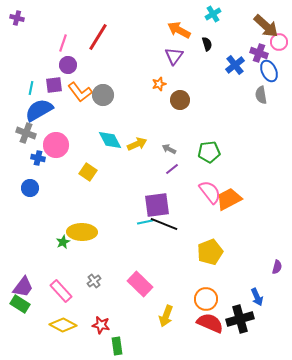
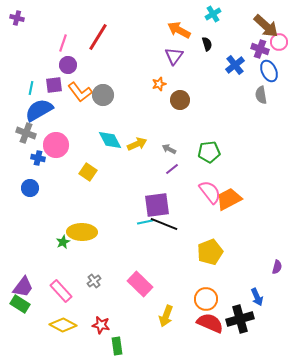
purple cross at (259, 53): moved 1 px right, 4 px up
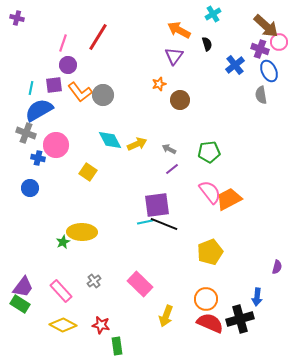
blue arrow at (257, 297): rotated 30 degrees clockwise
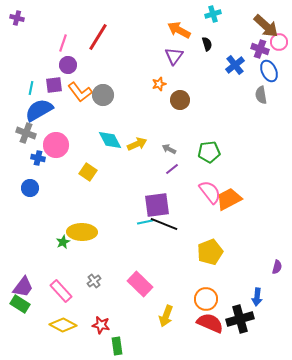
cyan cross at (213, 14): rotated 14 degrees clockwise
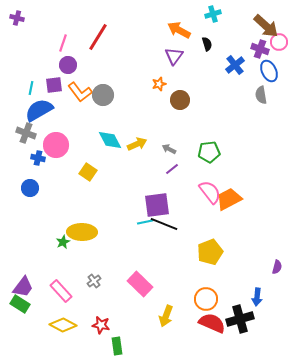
red semicircle at (210, 323): moved 2 px right
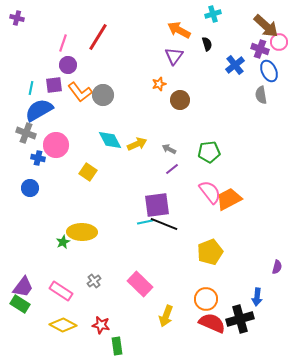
pink rectangle at (61, 291): rotated 15 degrees counterclockwise
